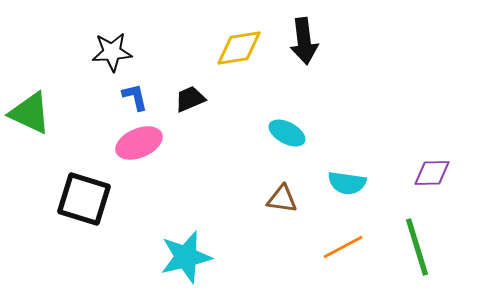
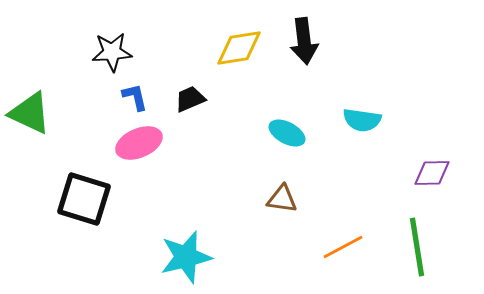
cyan semicircle: moved 15 px right, 63 px up
green line: rotated 8 degrees clockwise
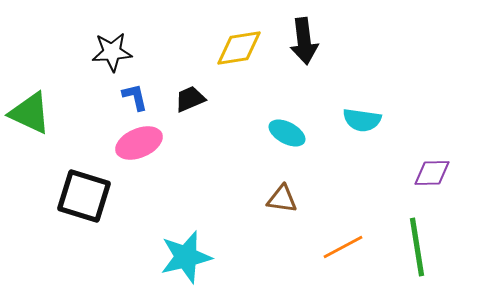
black square: moved 3 px up
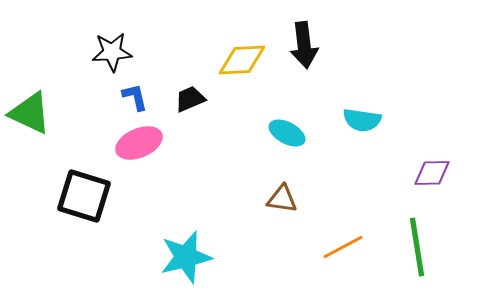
black arrow: moved 4 px down
yellow diamond: moved 3 px right, 12 px down; rotated 6 degrees clockwise
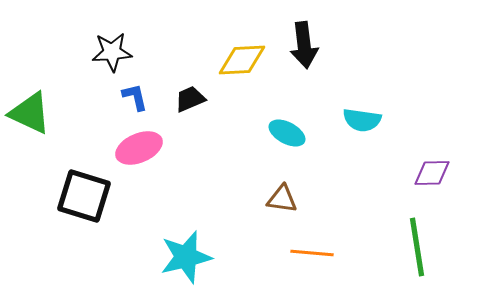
pink ellipse: moved 5 px down
orange line: moved 31 px left, 6 px down; rotated 33 degrees clockwise
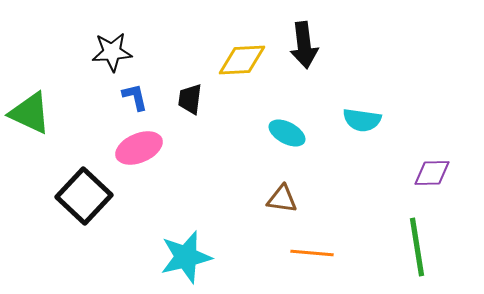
black trapezoid: rotated 60 degrees counterclockwise
black square: rotated 26 degrees clockwise
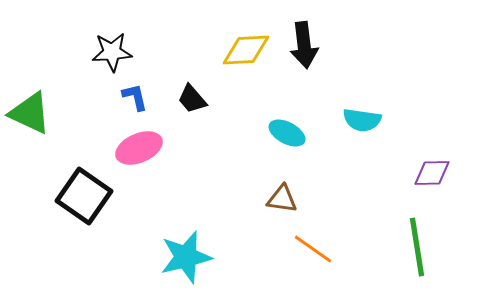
yellow diamond: moved 4 px right, 10 px up
black trapezoid: moved 2 px right; rotated 48 degrees counterclockwise
black square: rotated 8 degrees counterclockwise
orange line: moved 1 px right, 4 px up; rotated 30 degrees clockwise
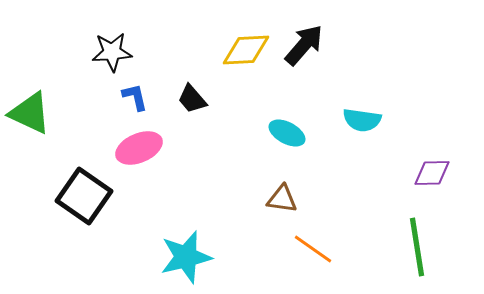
black arrow: rotated 132 degrees counterclockwise
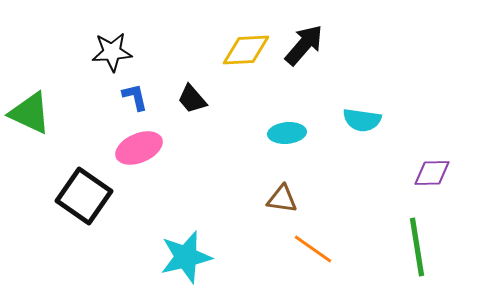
cyan ellipse: rotated 33 degrees counterclockwise
